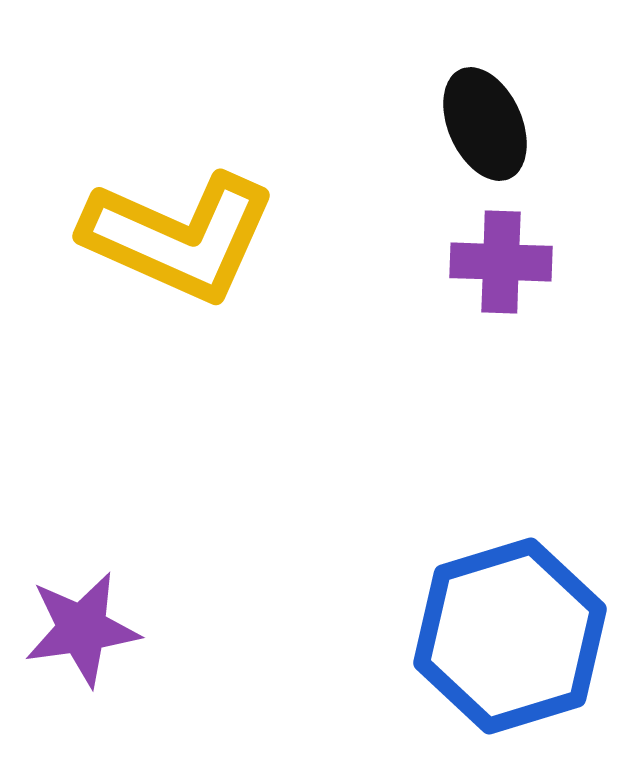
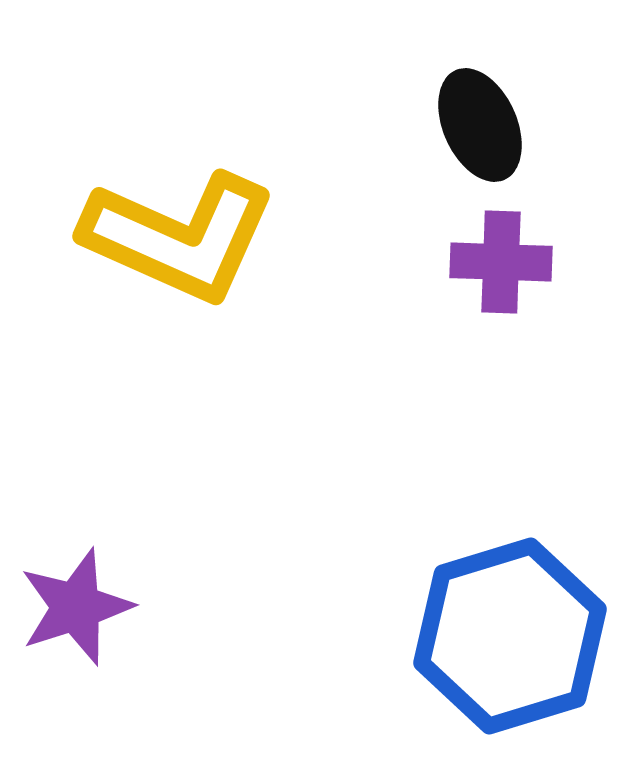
black ellipse: moved 5 px left, 1 px down
purple star: moved 6 px left, 22 px up; rotated 10 degrees counterclockwise
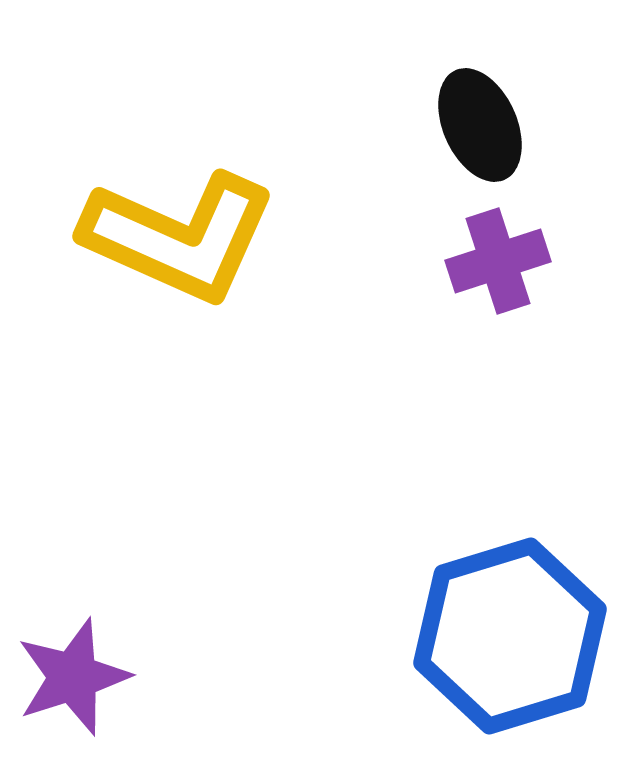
purple cross: moved 3 px left, 1 px up; rotated 20 degrees counterclockwise
purple star: moved 3 px left, 70 px down
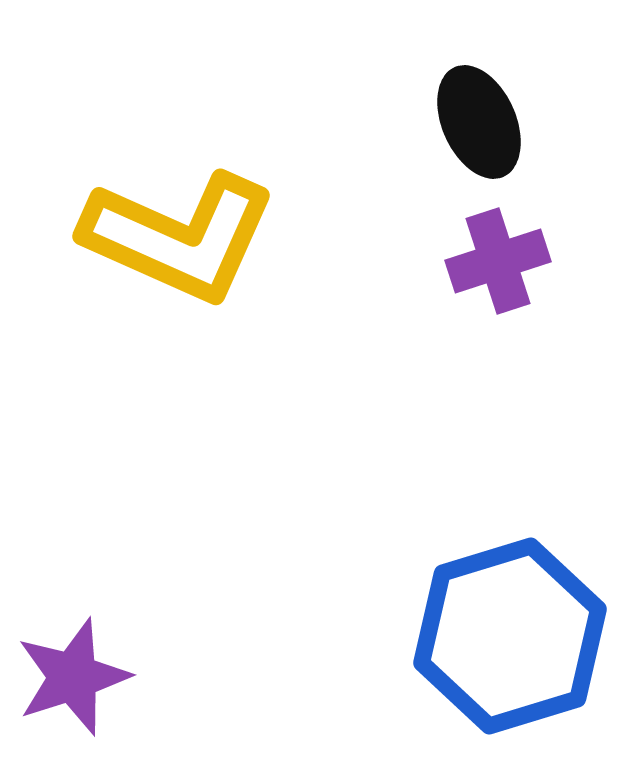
black ellipse: moved 1 px left, 3 px up
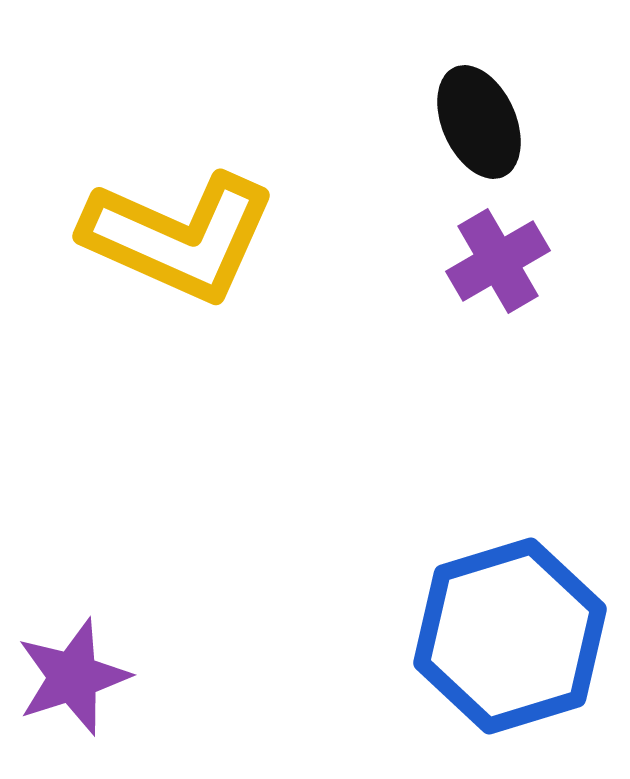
purple cross: rotated 12 degrees counterclockwise
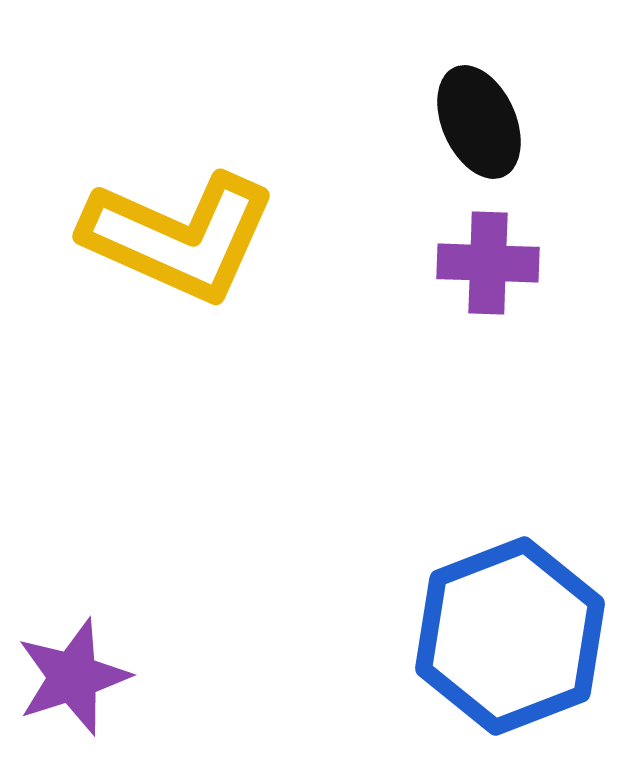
purple cross: moved 10 px left, 2 px down; rotated 32 degrees clockwise
blue hexagon: rotated 4 degrees counterclockwise
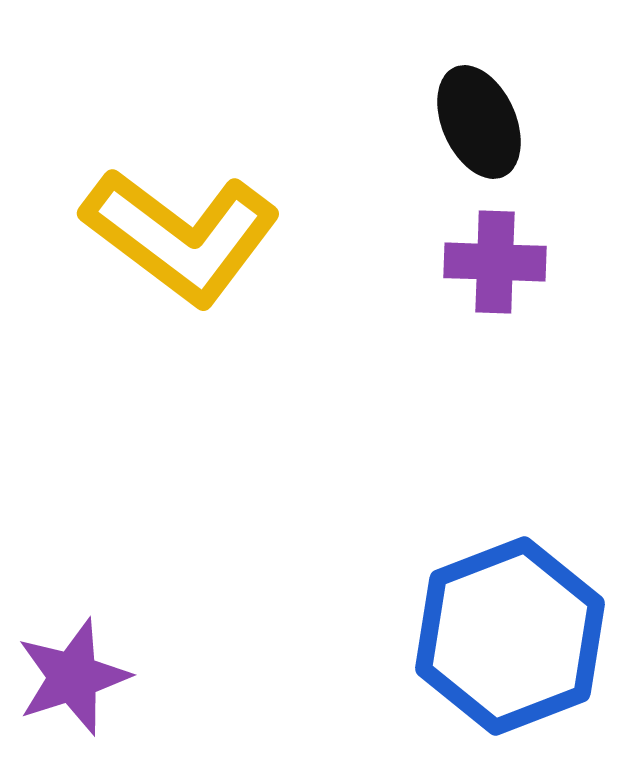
yellow L-shape: moved 2 px right, 1 px up; rotated 13 degrees clockwise
purple cross: moved 7 px right, 1 px up
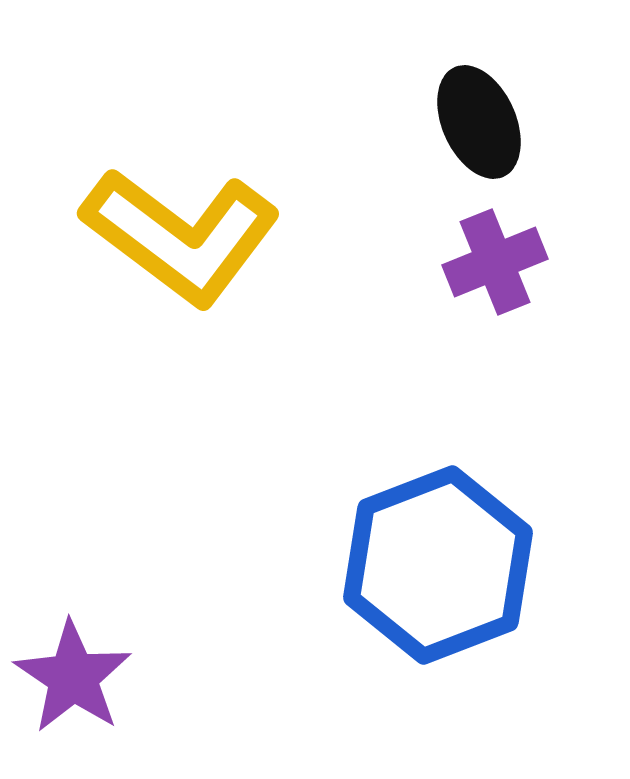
purple cross: rotated 24 degrees counterclockwise
blue hexagon: moved 72 px left, 71 px up
purple star: rotated 20 degrees counterclockwise
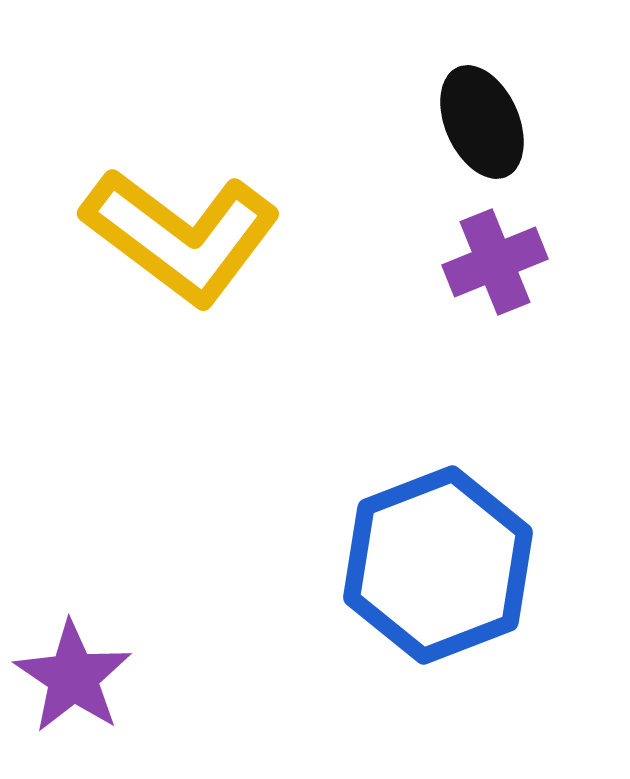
black ellipse: moved 3 px right
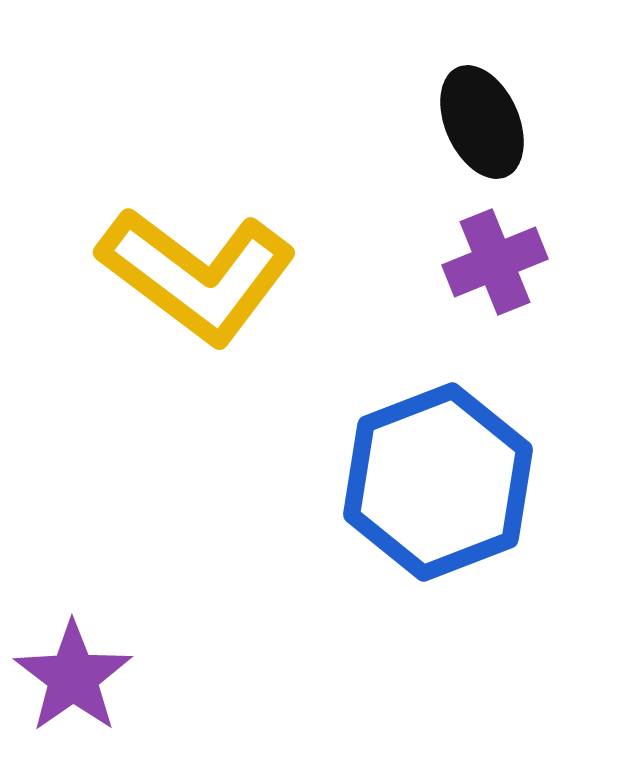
yellow L-shape: moved 16 px right, 39 px down
blue hexagon: moved 83 px up
purple star: rotated 3 degrees clockwise
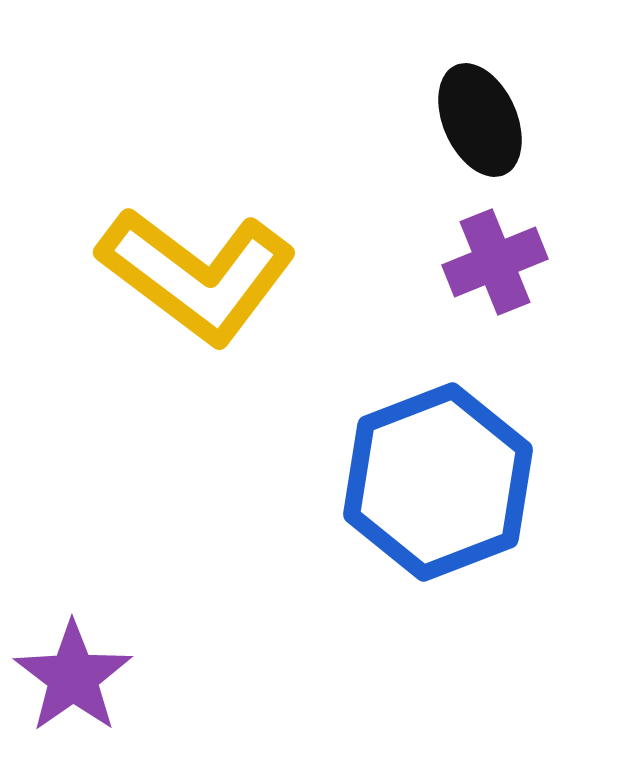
black ellipse: moved 2 px left, 2 px up
